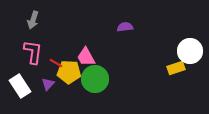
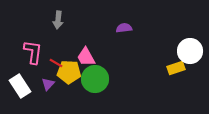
gray arrow: moved 25 px right; rotated 12 degrees counterclockwise
purple semicircle: moved 1 px left, 1 px down
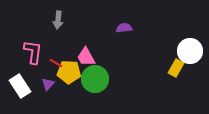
yellow rectangle: rotated 42 degrees counterclockwise
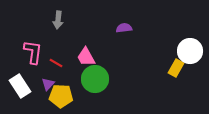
yellow pentagon: moved 8 px left, 24 px down
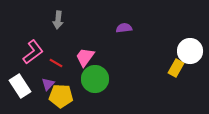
pink L-shape: rotated 45 degrees clockwise
pink trapezoid: moved 1 px left; rotated 65 degrees clockwise
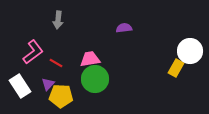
pink trapezoid: moved 5 px right, 2 px down; rotated 45 degrees clockwise
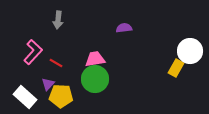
pink L-shape: rotated 10 degrees counterclockwise
pink trapezoid: moved 5 px right
white rectangle: moved 5 px right, 11 px down; rotated 15 degrees counterclockwise
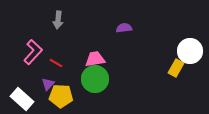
white rectangle: moved 3 px left, 2 px down
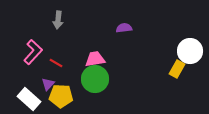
yellow rectangle: moved 1 px right, 1 px down
white rectangle: moved 7 px right
